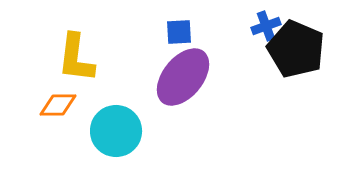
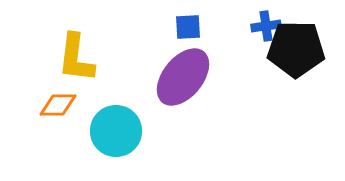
blue cross: rotated 12 degrees clockwise
blue square: moved 9 px right, 5 px up
black pentagon: rotated 22 degrees counterclockwise
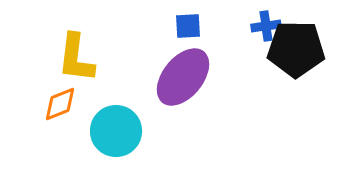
blue square: moved 1 px up
orange diamond: moved 2 px right, 1 px up; rotated 21 degrees counterclockwise
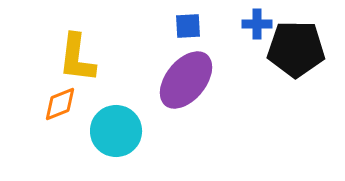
blue cross: moved 9 px left, 2 px up; rotated 8 degrees clockwise
yellow L-shape: moved 1 px right
purple ellipse: moved 3 px right, 3 px down
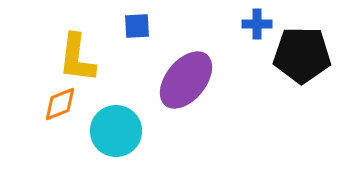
blue square: moved 51 px left
black pentagon: moved 6 px right, 6 px down
